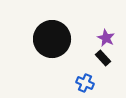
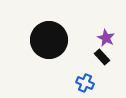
black circle: moved 3 px left, 1 px down
black rectangle: moved 1 px left, 1 px up
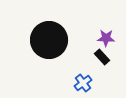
purple star: rotated 24 degrees counterclockwise
blue cross: moved 2 px left; rotated 30 degrees clockwise
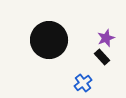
purple star: rotated 24 degrees counterclockwise
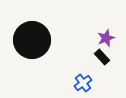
black circle: moved 17 px left
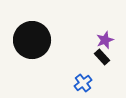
purple star: moved 1 px left, 2 px down
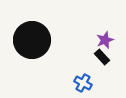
blue cross: rotated 24 degrees counterclockwise
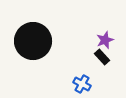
black circle: moved 1 px right, 1 px down
blue cross: moved 1 px left, 1 px down
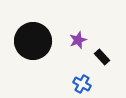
purple star: moved 27 px left
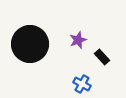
black circle: moved 3 px left, 3 px down
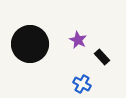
purple star: rotated 24 degrees counterclockwise
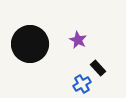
black rectangle: moved 4 px left, 11 px down
blue cross: rotated 30 degrees clockwise
